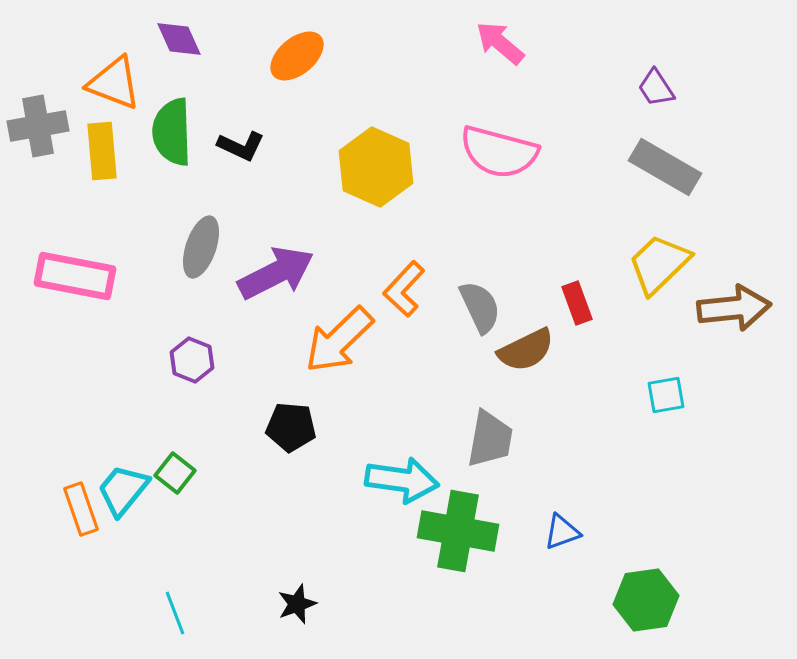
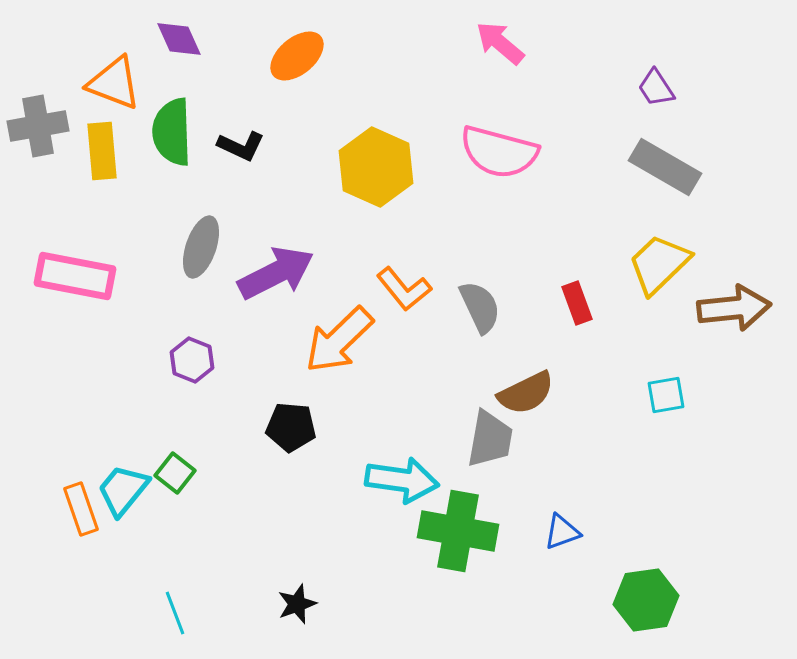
orange L-shape: rotated 82 degrees counterclockwise
brown semicircle: moved 43 px down
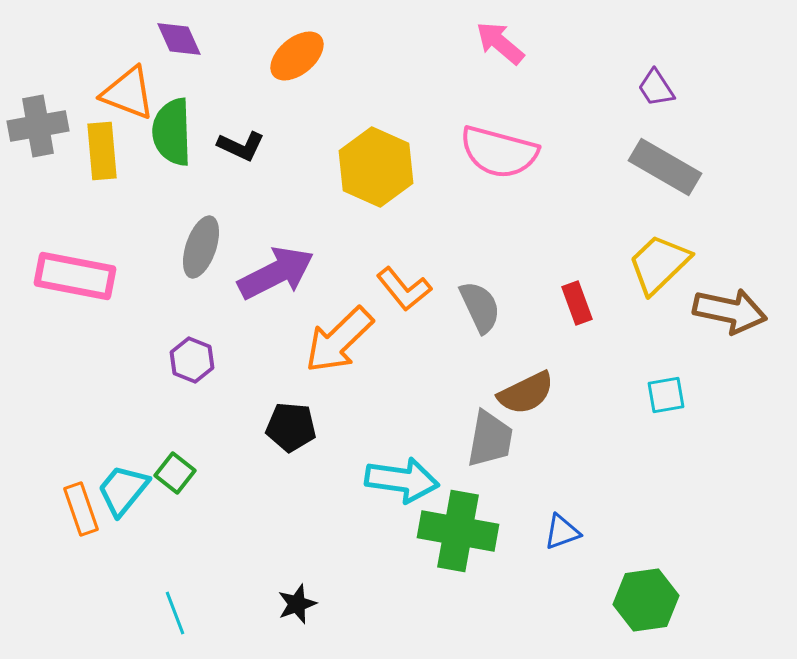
orange triangle: moved 14 px right, 10 px down
brown arrow: moved 4 px left, 3 px down; rotated 18 degrees clockwise
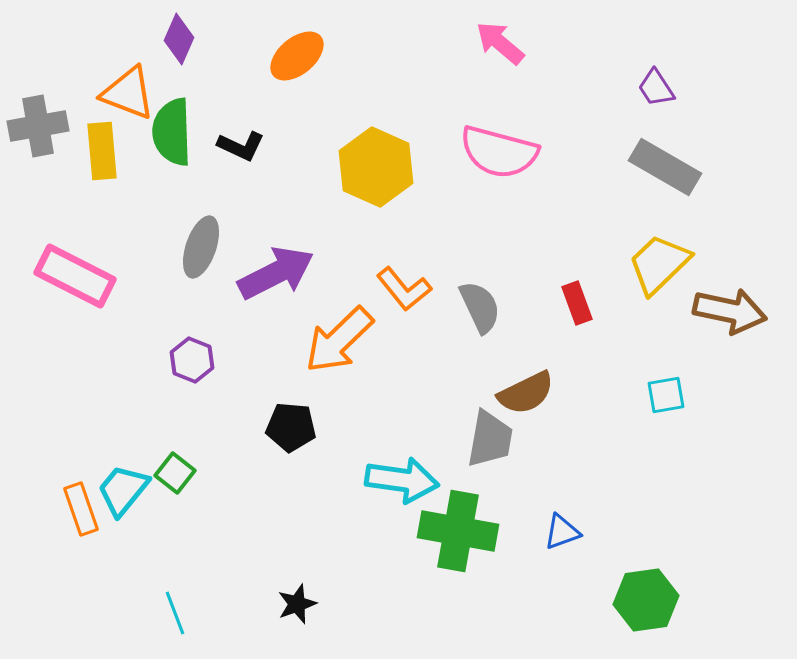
purple diamond: rotated 48 degrees clockwise
pink rectangle: rotated 16 degrees clockwise
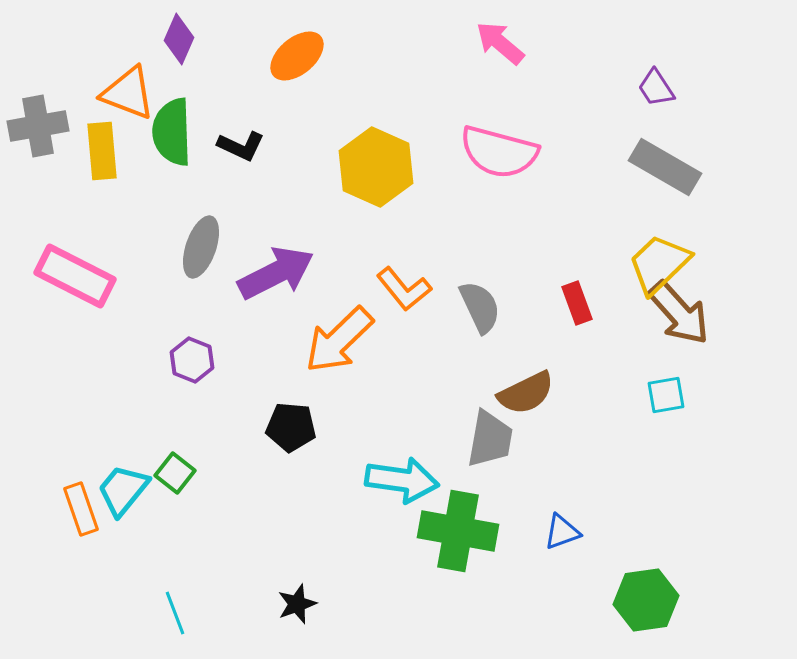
brown arrow: moved 51 px left, 2 px down; rotated 36 degrees clockwise
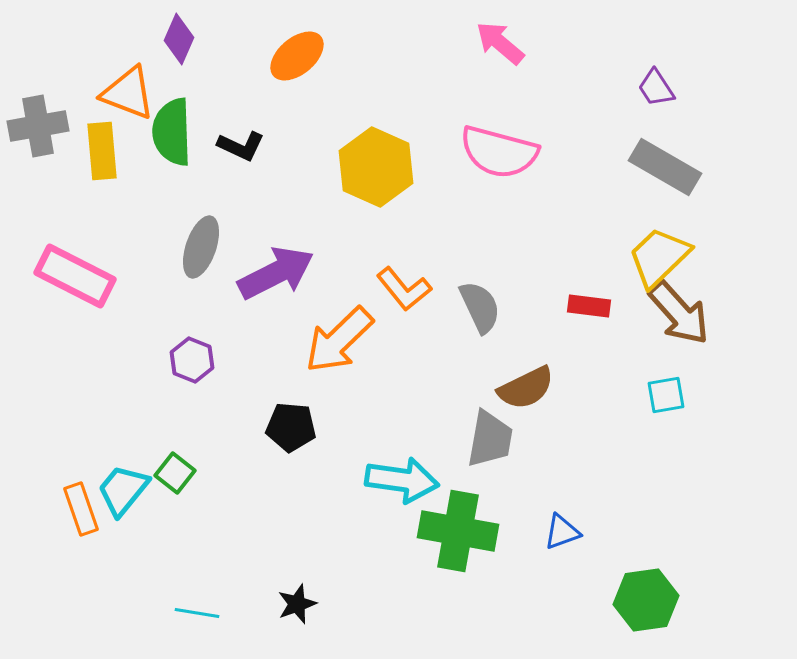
yellow trapezoid: moved 7 px up
red rectangle: moved 12 px right, 3 px down; rotated 63 degrees counterclockwise
brown semicircle: moved 5 px up
cyan line: moved 22 px right; rotated 60 degrees counterclockwise
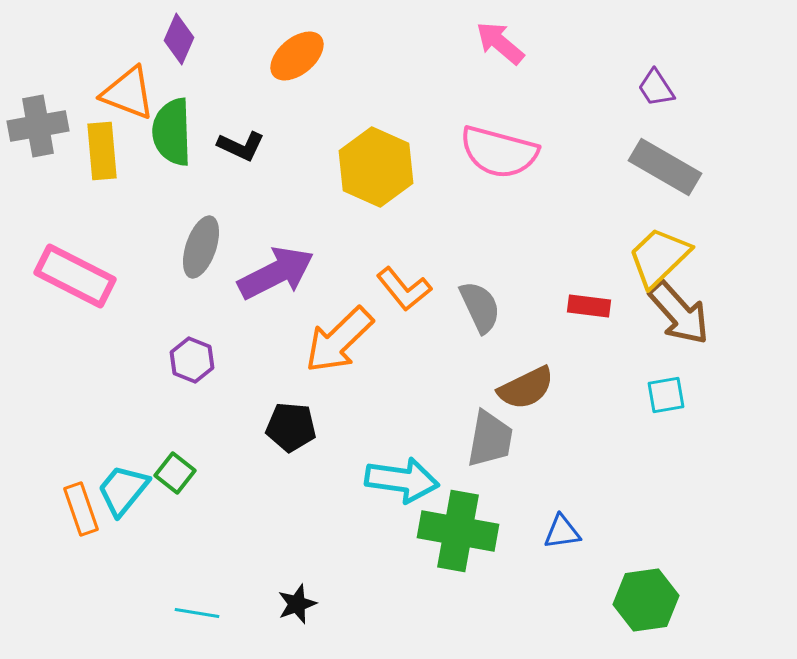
blue triangle: rotated 12 degrees clockwise
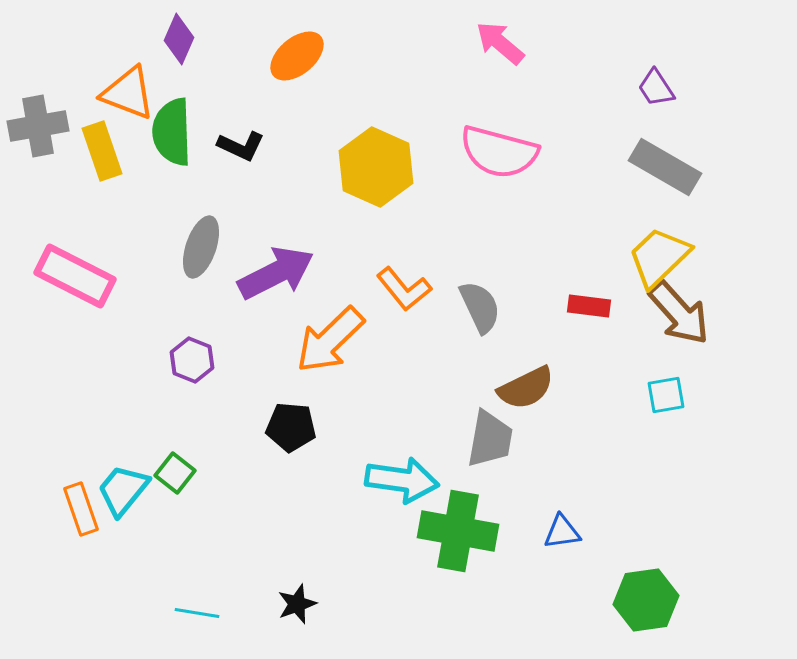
yellow rectangle: rotated 14 degrees counterclockwise
orange arrow: moved 9 px left
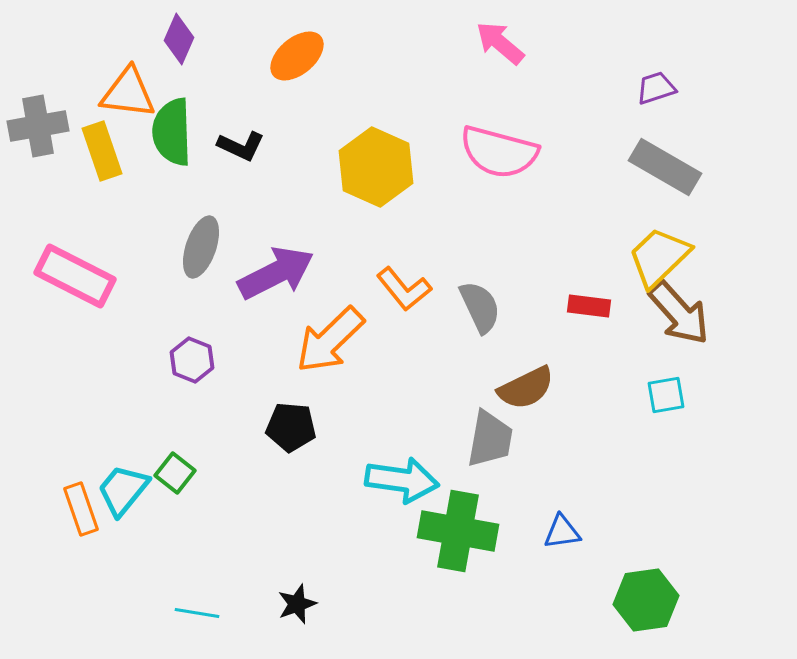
purple trapezoid: rotated 105 degrees clockwise
orange triangle: rotated 14 degrees counterclockwise
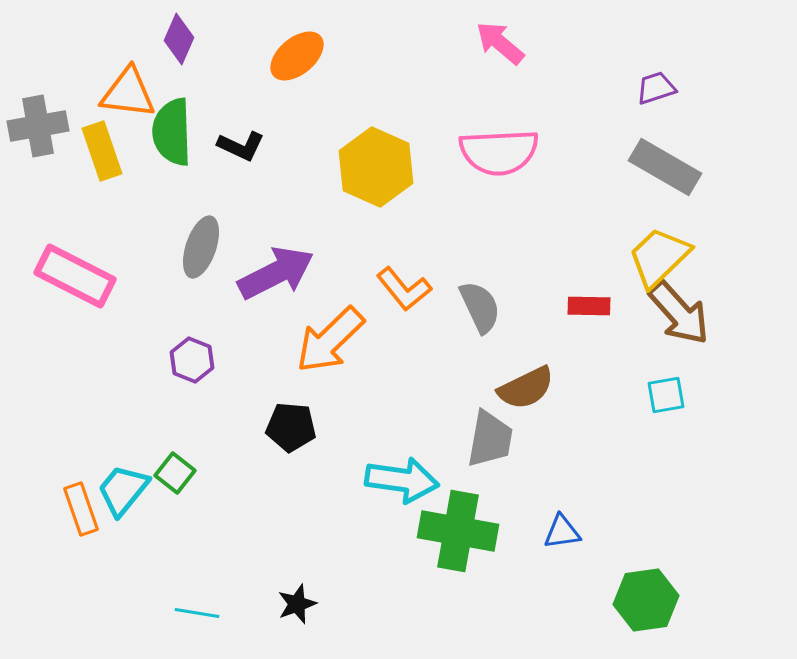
pink semicircle: rotated 18 degrees counterclockwise
red rectangle: rotated 6 degrees counterclockwise
